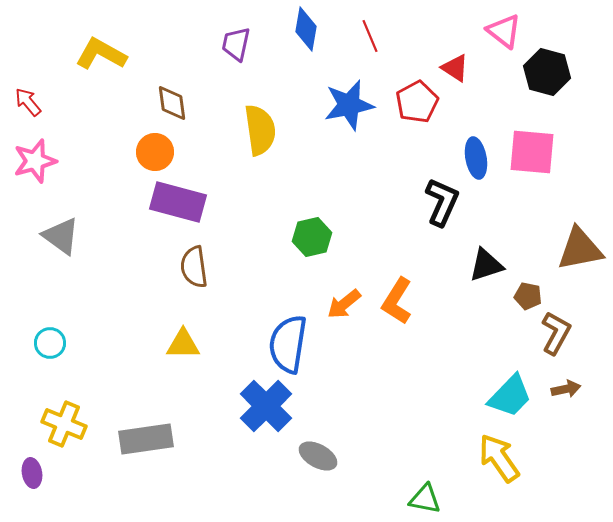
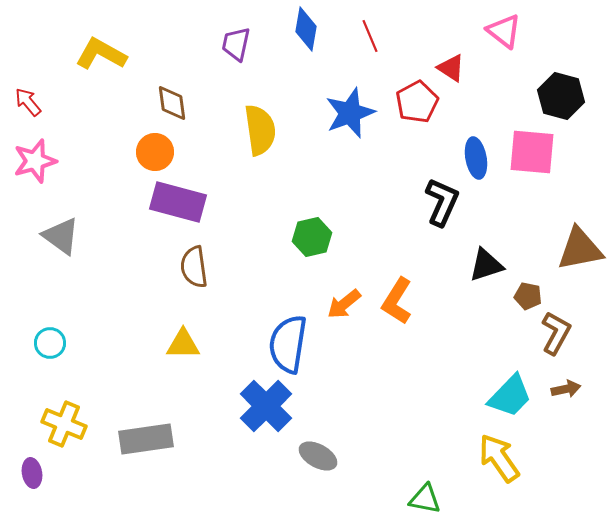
red triangle: moved 4 px left
black hexagon: moved 14 px right, 24 px down
blue star: moved 1 px right, 8 px down; rotated 9 degrees counterclockwise
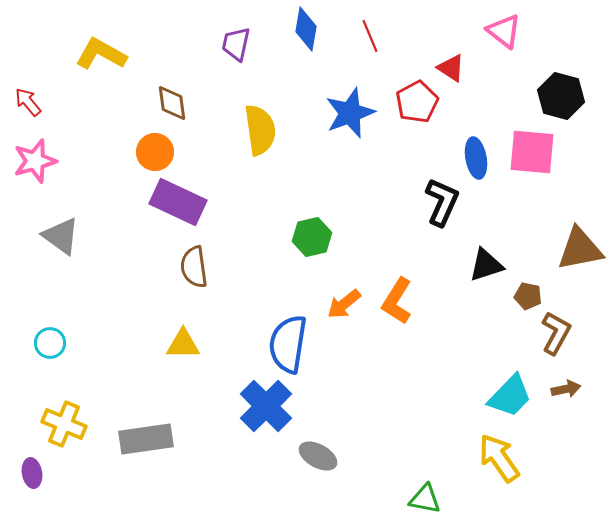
purple rectangle: rotated 10 degrees clockwise
